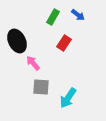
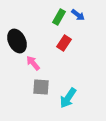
green rectangle: moved 6 px right
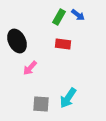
red rectangle: moved 1 px left, 1 px down; rotated 63 degrees clockwise
pink arrow: moved 3 px left, 5 px down; rotated 98 degrees counterclockwise
gray square: moved 17 px down
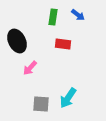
green rectangle: moved 6 px left; rotated 21 degrees counterclockwise
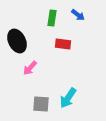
green rectangle: moved 1 px left, 1 px down
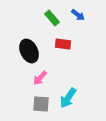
green rectangle: rotated 49 degrees counterclockwise
black ellipse: moved 12 px right, 10 px down
pink arrow: moved 10 px right, 10 px down
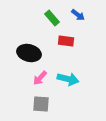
red rectangle: moved 3 px right, 3 px up
black ellipse: moved 2 px down; rotated 50 degrees counterclockwise
cyan arrow: moved 19 px up; rotated 110 degrees counterclockwise
